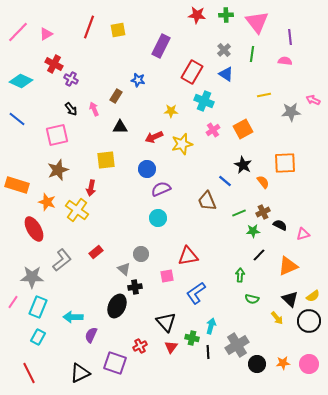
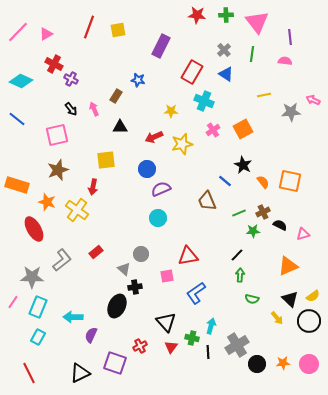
orange square at (285, 163): moved 5 px right, 18 px down; rotated 15 degrees clockwise
red arrow at (91, 188): moved 2 px right, 1 px up
black line at (259, 255): moved 22 px left
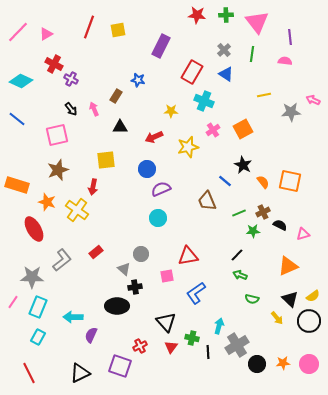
yellow star at (182, 144): moved 6 px right, 3 px down
green arrow at (240, 275): rotated 72 degrees counterclockwise
black ellipse at (117, 306): rotated 65 degrees clockwise
cyan arrow at (211, 326): moved 8 px right
purple square at (115, 363): moved 5 px right, 3 px down
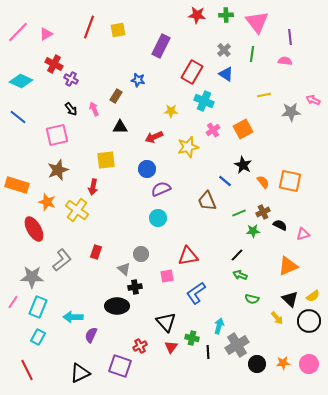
blue line at (17, 119): moved 1 px right, 2 px up
red rectangle at (96, 252): rotated 32 degrees counterclockwise
red line at (29, 373): moved 2 px left, 3 px up
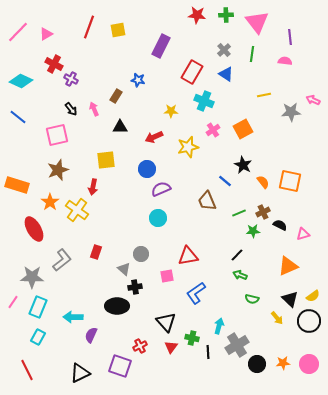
orange star at (47, 202): moved 3 px right; rotated 18 degrees clockwise
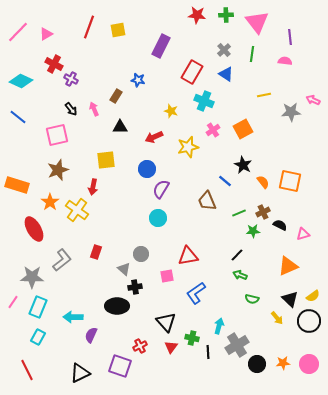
yellow star at (171, 111): rotated 16 degrees clockwise
purple semicircle at (161, 189): rotated 36 degrees counterclockwise
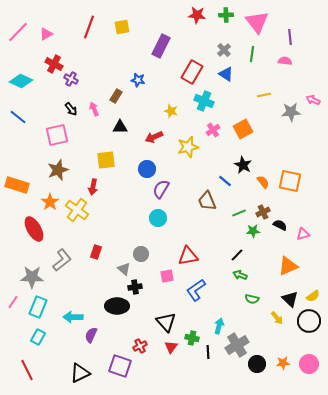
yellow square at (118, 30): moved 4 px right, 3 px up
blue L-shape at (196, 293): moved 3 px up
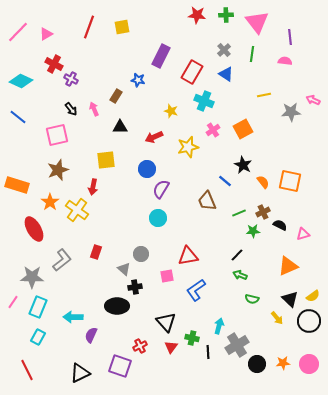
purple rectangle at (161, 46): moved 10 px down
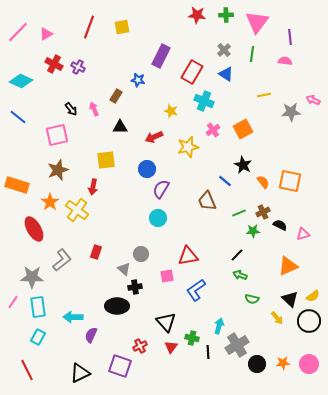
pink triangle at (257, 22): rotated 15 degrees clockwise
purple cross at (71, 79): moved 7 px right, 12 px up
cyan rectangle at (38, 307): rotated 30 degrees counterclockwise
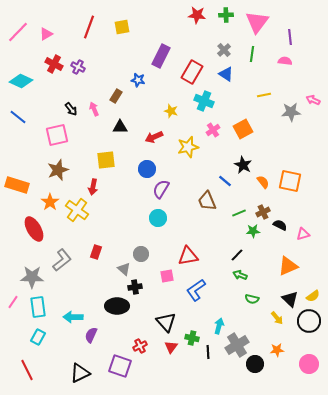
orange star at (283, 363): moved 6 px left, 13 px up
black circle at (257, 364): moved 2 px left
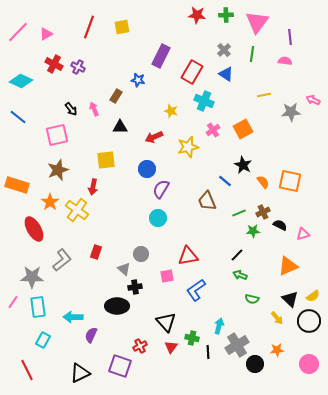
cyan rectangle at (38, 337): moved 5 px right, 3 px down
